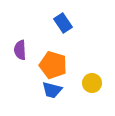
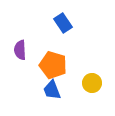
blue trapezoid: rotated 55 degrees clockwise
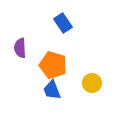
purple semicircle: moved 2 px up
